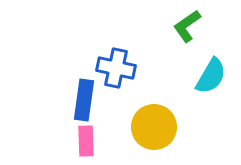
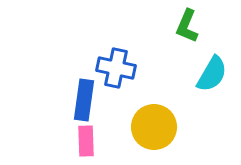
green L-shape: rotated 32 degrees counterclockwise
cyan semicircle: moved 1 px right, 2 px up
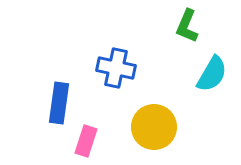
blue rectangle: moved 25 px left, 3 px down
pink rectangle: rotated 20 degrees clockwise
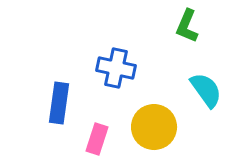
cyan semicircle: moved 6 px left, 16 px down; rotated 66 degrees counterclockwise
pink rectangle: moved 11 px right, 2 px up
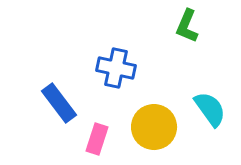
cyan semicircle: moved 4 px right, 19 px down
blue rectangle: rotated 45 degrees counterclockwise
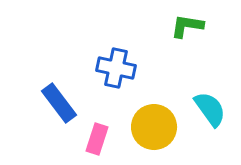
green L-shape: rotated 76 degrees clockwise
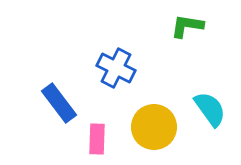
blue cross: rotated 15 degrees clockwise
pink rectangle: rotated 16 degrees counterclockwise
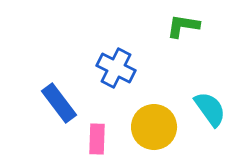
green L-shape: moved 4 px left
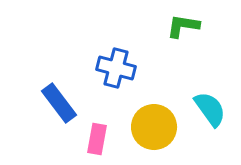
blue cross: rotated 12 degrees counterclockwise
pink rectangle: rotated 8 degrees clockwise
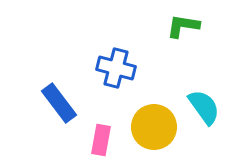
cyan semicircle: moved 6 px left, 2 px up
pink rectangle: moved 4 px right, 1 px down
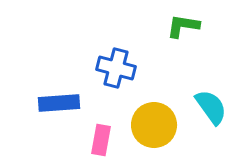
blue rectangle: rotated 57 degrees counterclockwise
cyan semicircle: moved 7 px right
yellow circle: moved 2 px up
